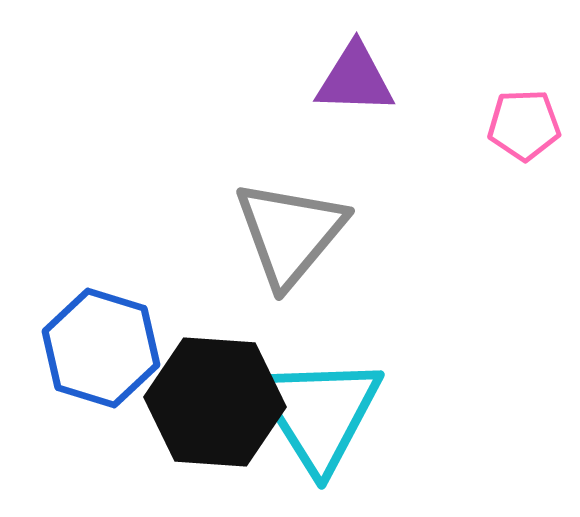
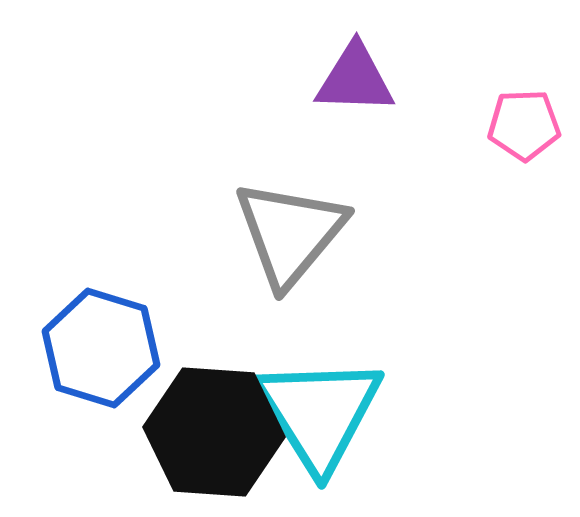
black hexagon: moved 1 px left, 30 px down
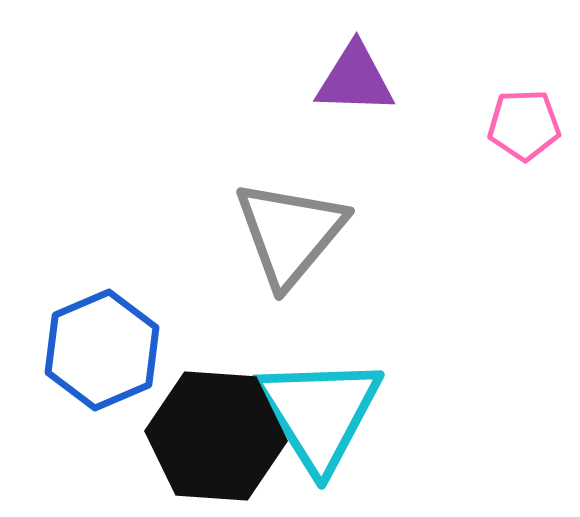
blue hexagon: moved 1 px right, 2 px down; rotated 20 degrees clockwise
black hexagon: moved 2 px right, 4 px down
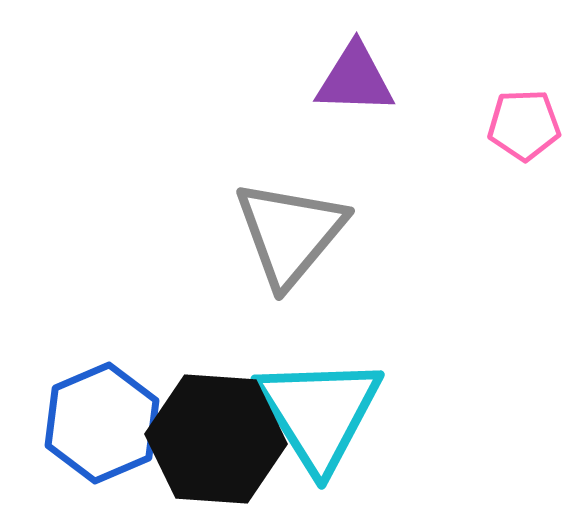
blue hexagon: moved 73 px down
black hexagon: moved 3 px down
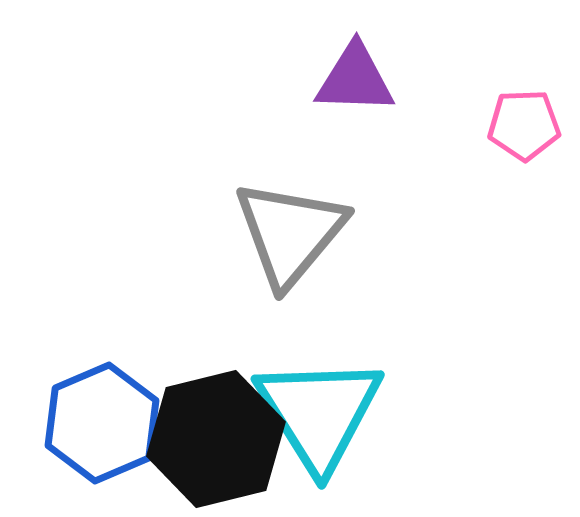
black hexagon: rotated 18 degrees counterclockwise
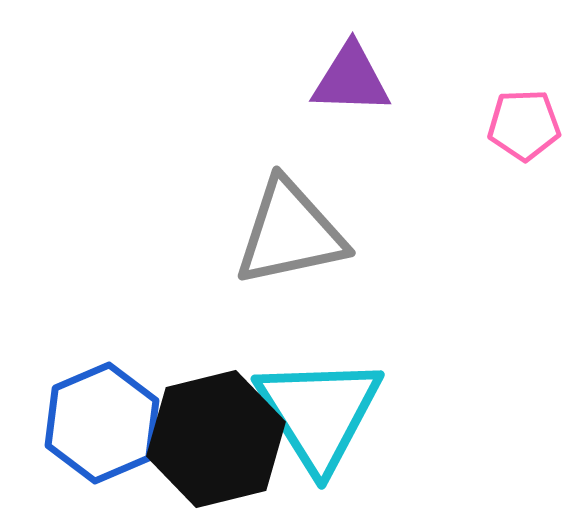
purple triangle: moved 4 px left
gray triangle: rotated 38 degrees clockwise
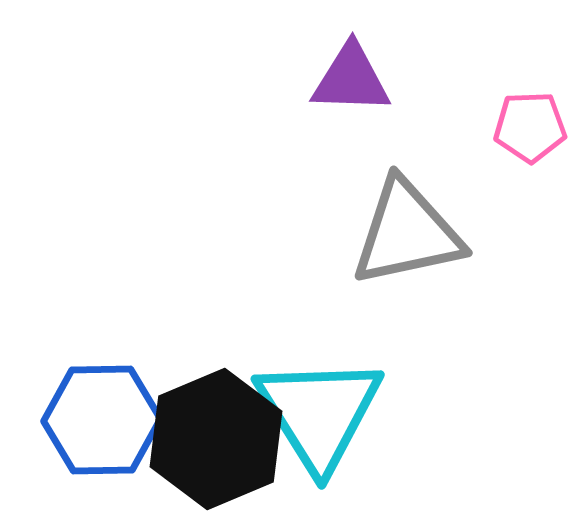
pink pentagon: moved 6 px right, 2 px down
gray triangle: moved 117 px right
blue hexagon: moved 3 px up; rotated 22 degrees clockwise
black hexagon: rotated 9 degrees counterclockwise
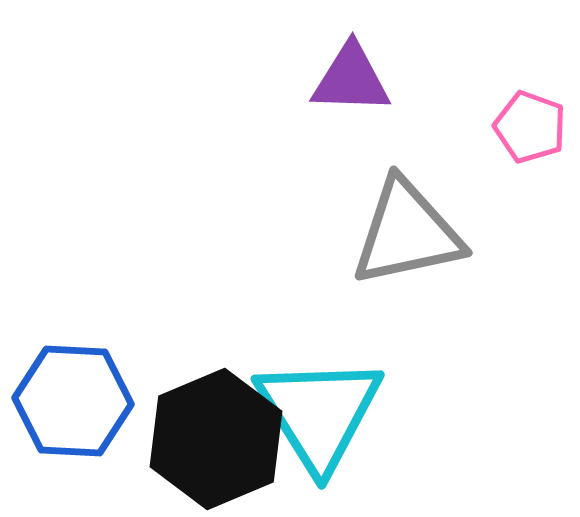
pink pentagon: rotated 22 degrees clockwise
blue hexagon: moved 29 px left, 19 px up; rotated 4 degrees clockwise
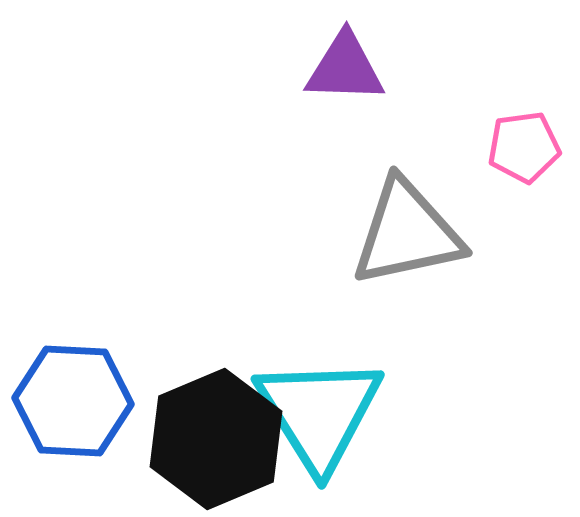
purple triangle: moved 6 px left, 11 px up
pink pentagon: moved 6 px left, 20 px down; rotated 28 degrees counterclockwise
